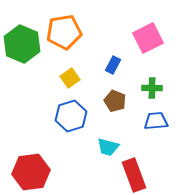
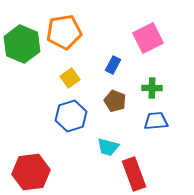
red rectangle: moved 1 px up
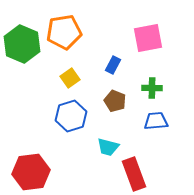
pink square: rotated 16 degrees clockwise
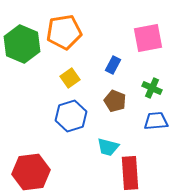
green cross: rotated 24 degrees clockwise
red rectangle: moved 4 px left, 1 px up; rotated 16 degrees clockwise
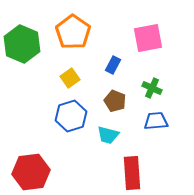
orange pentagon: moved 9 px right; rotated 28 degrees counterclockwise
cyan trapezoid: moved 12 px up
red rectangle: moved 2 px right
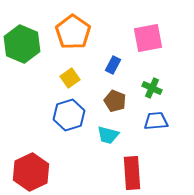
blue hexagon: moved 2 px left, 1 px up
red hexagon: rotated 18 degrees counterclockwise
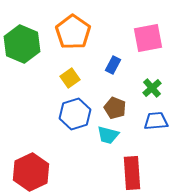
green cross: rotated 24 degrees clockwise
brown pentagon: moved 7 px down
blue hexagon: moved 6 px right, 1 px up
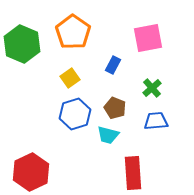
red rectangle: moved 1 px right
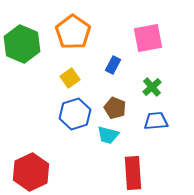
green cross: moved 1 px up
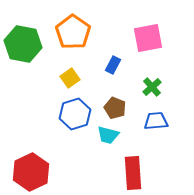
green hexagon: moved 1 px right; rotated 12 degrees counterclockwise
